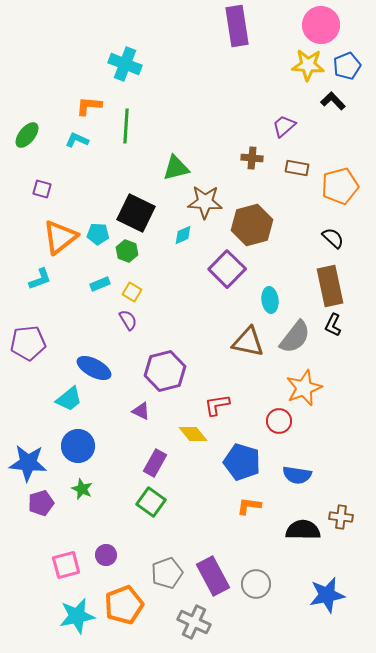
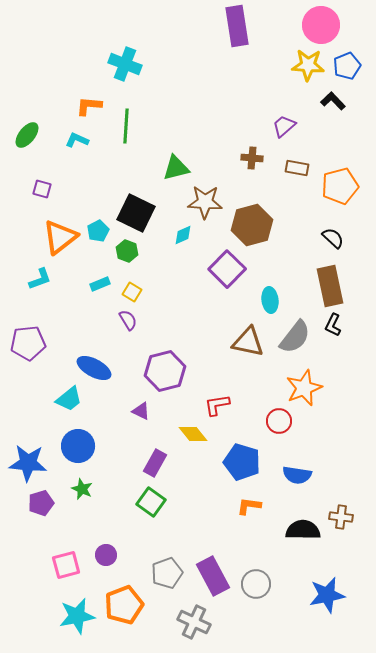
cyan pentagon at (98, 234): moved 3 px up; rotated 30 degrees counterclockwise
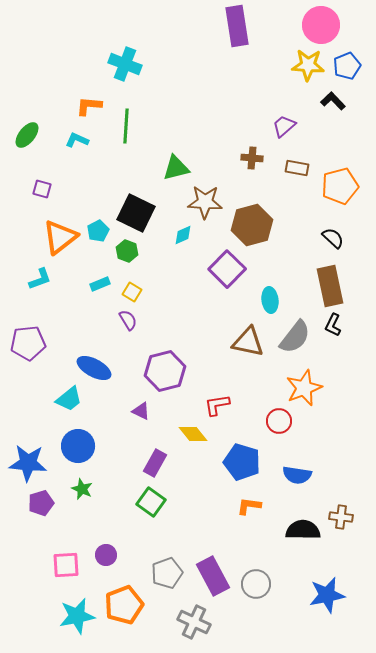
pink square at (66, 565): rotated 12 degrees clockwise
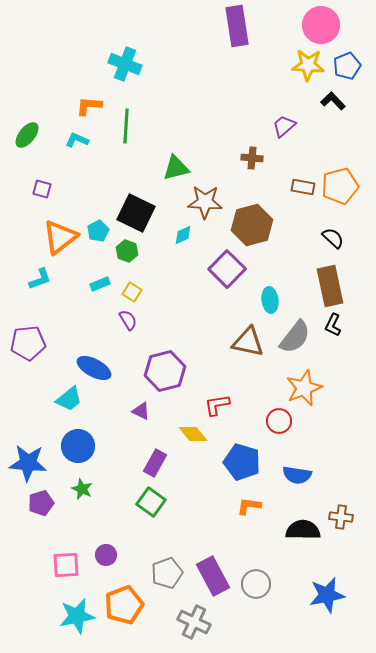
brown rectangle at (297, 168): moved 6 px right, 19 px down
